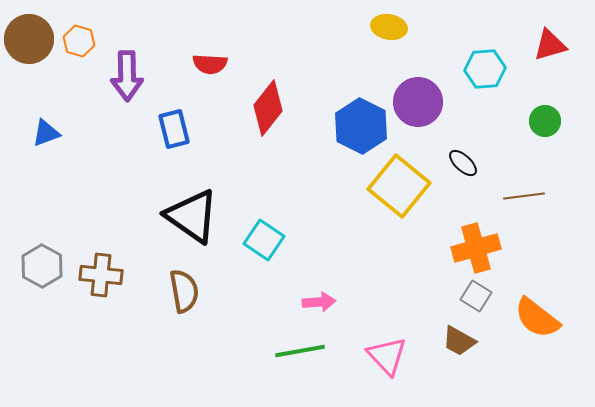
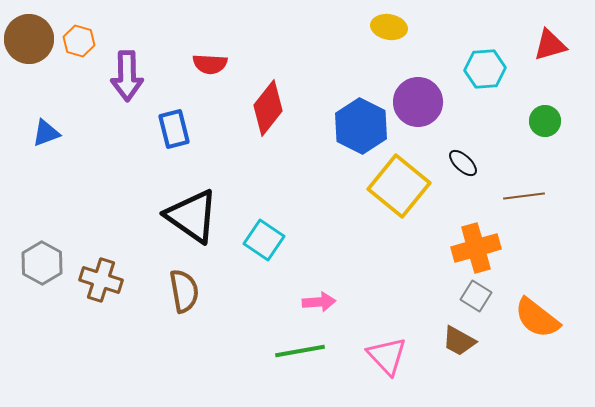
gray hexagon: moved 3 px up
brown cross: moved 5 px down; rotated 12 degrees clockwise
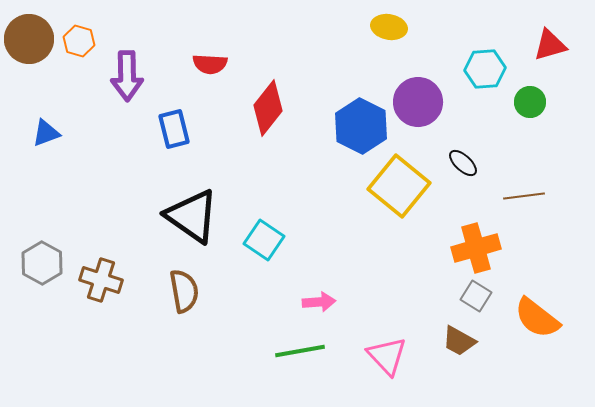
green circle: moved 15 px left, 19 px up
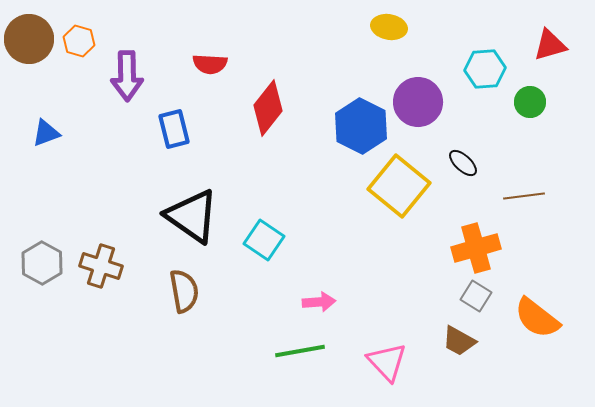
brown cross: moved 14 px up
pink triangle: moved 6 px down
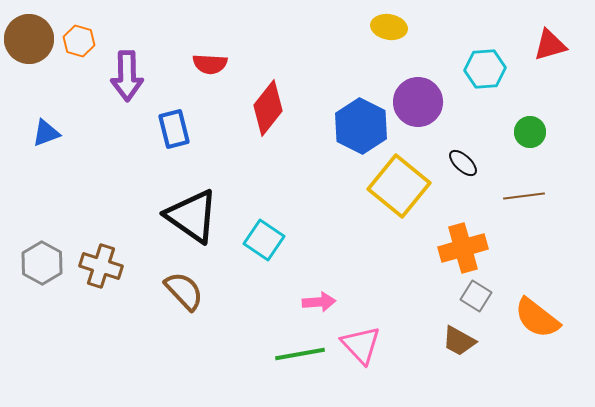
green circle: moved 30 px down
orange cross: moved 13 px left
brown semicircle: rotated 33 degrees counterclockwise
green line: moved 3 px down
pink triangle: moved 26 px left, 17 px up
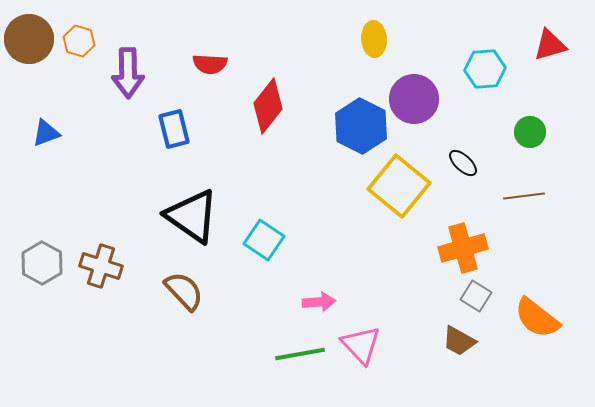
yellow ellipse: moved 15 px left, 12 px down; rotated 76 degrees clockwise
purple arrow: moved 1 px right, 3 px up
purple circle: moved 4 px left, 3 px up
red diamond: moved 2 px up
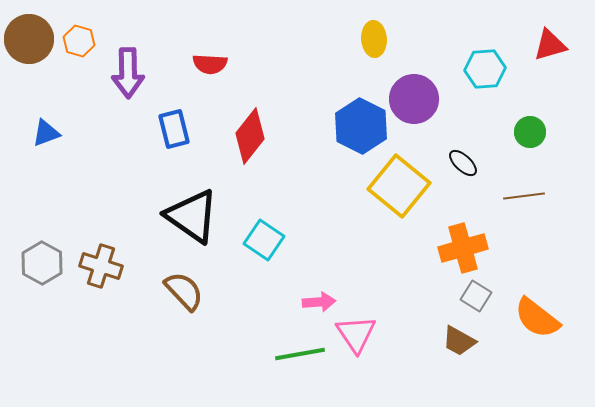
red diamond: moved 18 px left, 30 px down
pink triangle: moved 5 px left, 11 px up; rotated 9 degrees clockwise
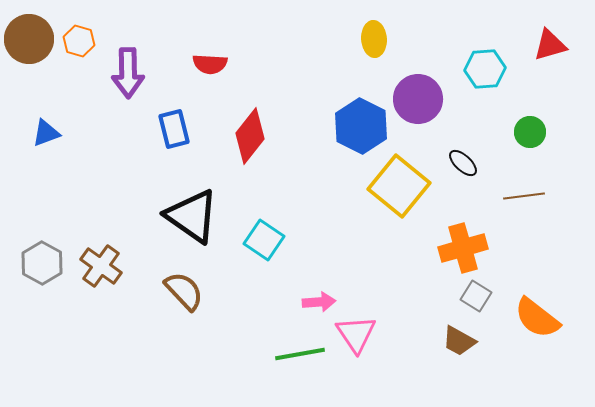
purple circle: moved 4 px right
brown cross: rotated 18 degrees clockwise
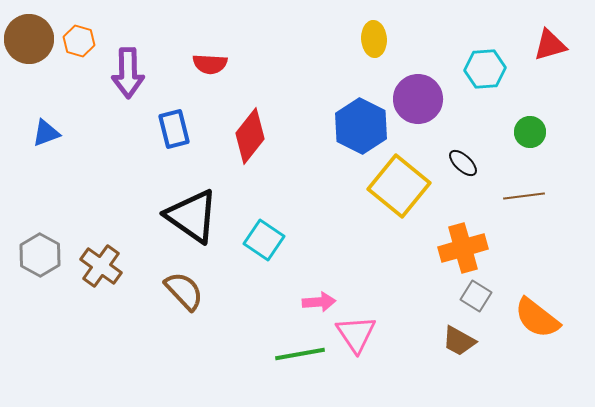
gray hexagon: moved 2 px left, 8 px up
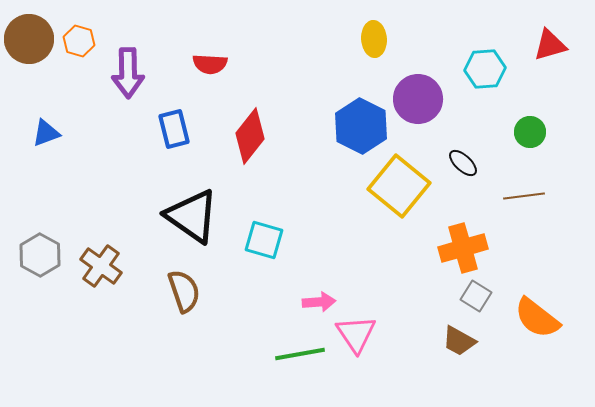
cyan square: rotated 18 degrees counterclockwise
brown semicircle: rotated 24 degrees clockwise
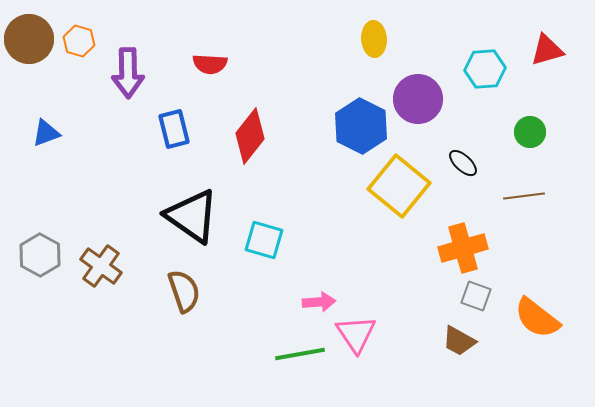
red triangle: moved 3 px left, 5 px down
gray square: rotated 12 degrees counterclockwise
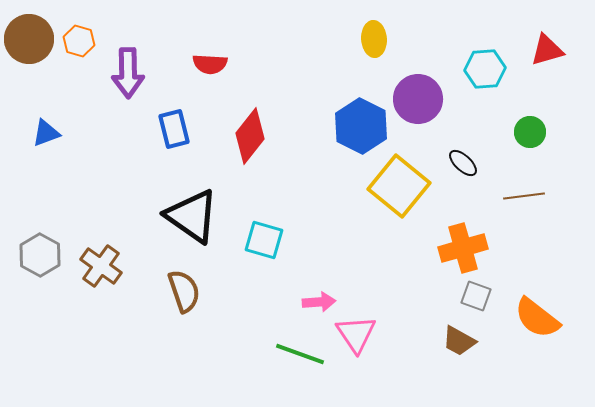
green line: rotated 30 degrees clockwise
